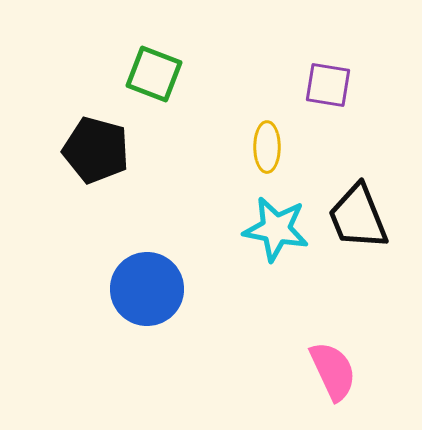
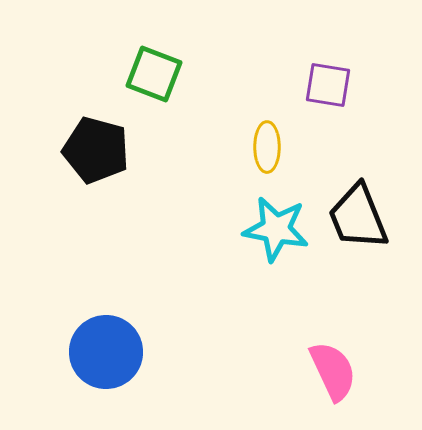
blue circle: moved 41 px left, 63 px down
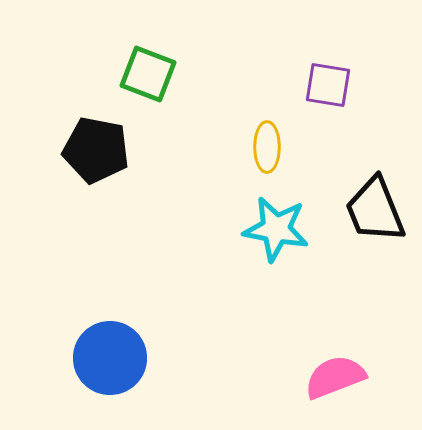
green square: moved 6 px left
black pentagon: rotated 4 degrees counterclockwise
black trapezoid: moved 17 px right, 7 px up
blue circle: moved 4 px right, 6 px down
pink semicircle: moved 2 px right, 6 px down; rotated 86 degrees counterclockwise
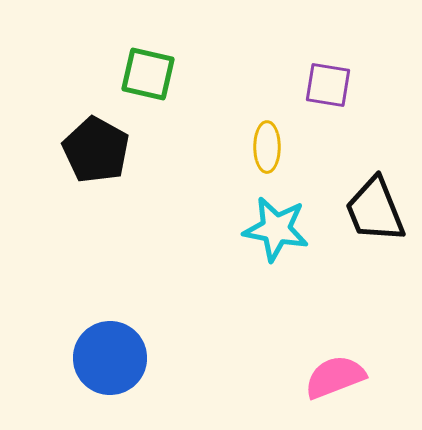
green square: rotated 8 degrees counterclockwise
black pentagon: rotated 18 degrees clockwise
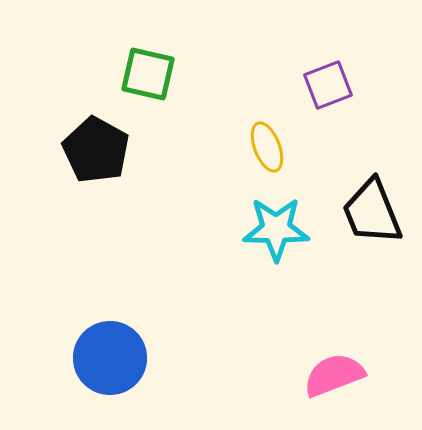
purple square: rotated 30 degrees counterclockwise
yellow ellipse: rotated 21 degrees counterclockwise
black trapezoid: moved 3 px left, 2 px down
cyan star: rotated 10 degrees counterclockwise
pink semicircle: moved 1 px left, 2 px up
